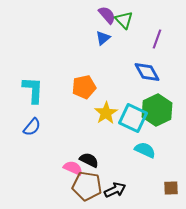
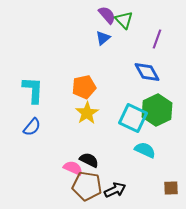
yellow star: moved 19 px left
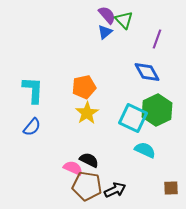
blue triangle: moved 2 px right, 6 px up
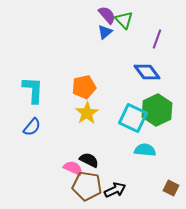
blue diamond: rotated 8 degrees counterclockwise
cyan semicircle: rotated 20 degrees counterclockwise
brown square: rotated 28 degrees clockwise
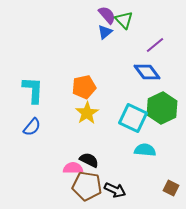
purple line: moved 2 px left, 6 px down; rotated 30 degrees clockwise
green hexagon: moved 5 px right, 2 px up
pink semicircle: rotated 24 degrees counterclockwise
black arrow: rotated 50 degrees clockwise
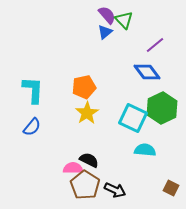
brown pentagon: moved 2 px left, 1 px up; rotated 24 degrees clockwise
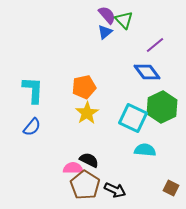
green hexagon: moved 1 px up
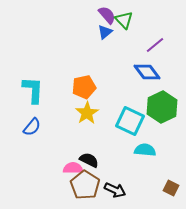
cyan square: moved 3 px left, 3 px down
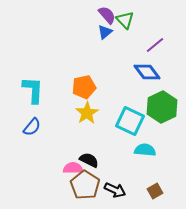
green triangle: moved 1 px right
brown square: moved 16 px left, 3 px down; rotated 35 degrees clockwise
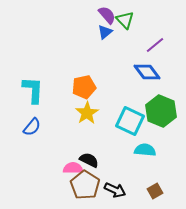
green hexagon: moved 1 px left, 4 px down; rotated 12 degrees counterclockwise
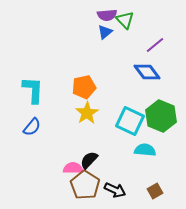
purple semicircle: rotated 126 degrees clockwise
green hexagon: moved 5 px down
black semicircle: rotated 72 degrees counterclockwise
